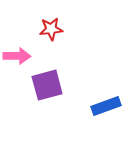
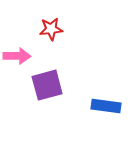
blue rectangle: rotated 28 degrees clockwise
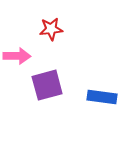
blue rectangle: moved 4 px left, 9 px up
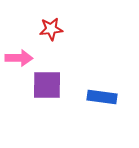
pink arrow: moved 2 px right, 2 px down
purple square: rotated 16 degrees clockwise
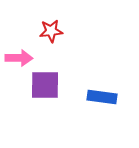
red star: moved 2 px down
purple square: moved 2 px left
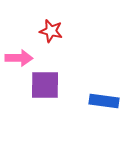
red star: rotated 20 degrees clockwise
blue rectangle: moved 2 px right, 4 px down
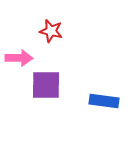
purple square: moved 1 px right
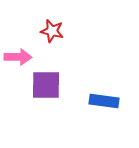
red star: moved 1 px right
pink arrow: moved 1 px left, 1 px up
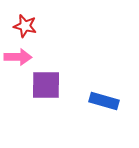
red star: moved 27 px left, 5 px up
blue rectangle: rotated 8 degrees clockwise
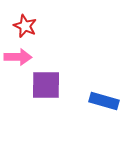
red star: rotated 10 degrees clockwise
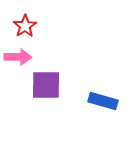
red star: rotated 15 degrees clockwise
blue rectangle: moved 1 px left
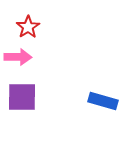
red star: moved 3 px right, 1 px down
purple square: moved 24 px left, 12 px down
